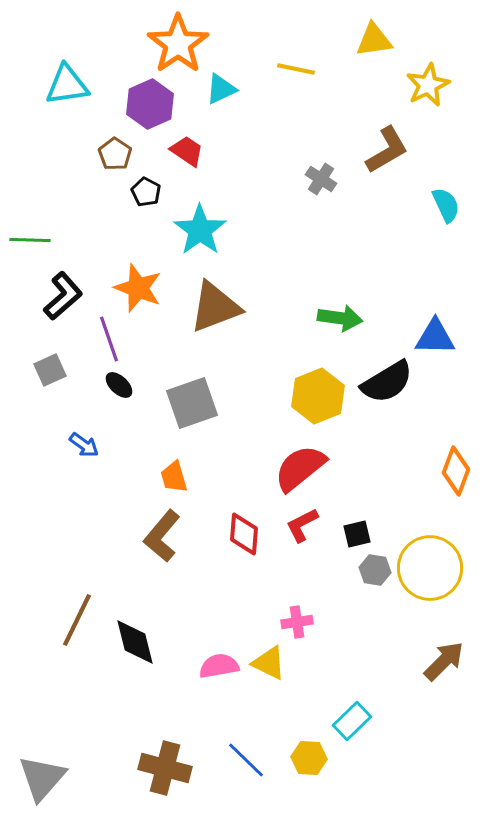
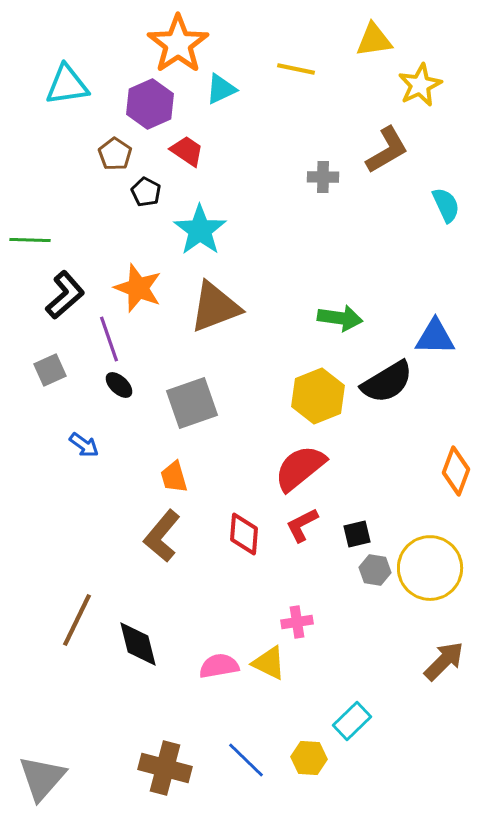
yellow star at (428, 85): moved 8 px left
gray cross at (321, 179): moved 2 px right, 2 px up; rotated 32 degrees counterclockwise
black L-shape at (63, 296): moved 2 px right, 1 px up
black diamond at (135, 642): moved 3 px right, 2 px down
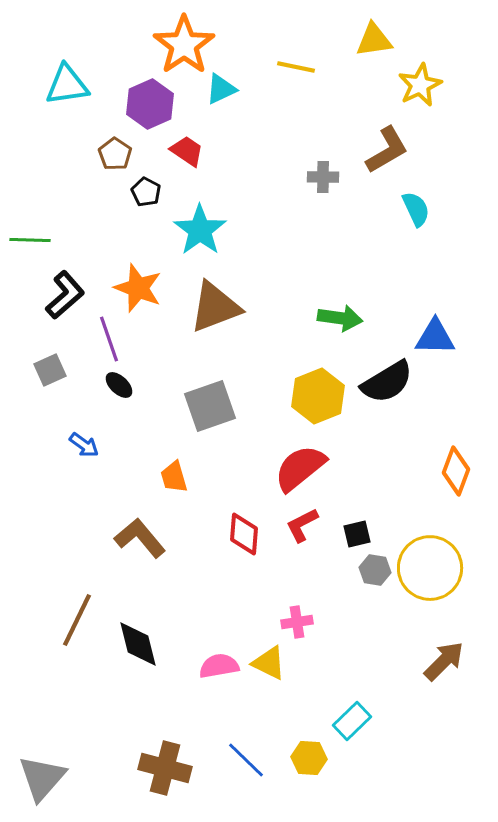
orange star at (178, 44): moved 6 px right, 1 px down
yellow line at (296, 69): moved 2 px up
cyan semicircle at (446, 205): moved 30 px left, 4 px down
gray square at (192, 403): moved 18 px right, 3 px down
brown L-shape at (162, 536): moved 22 px left, 2 px down; rotated 100 degrees clockwise
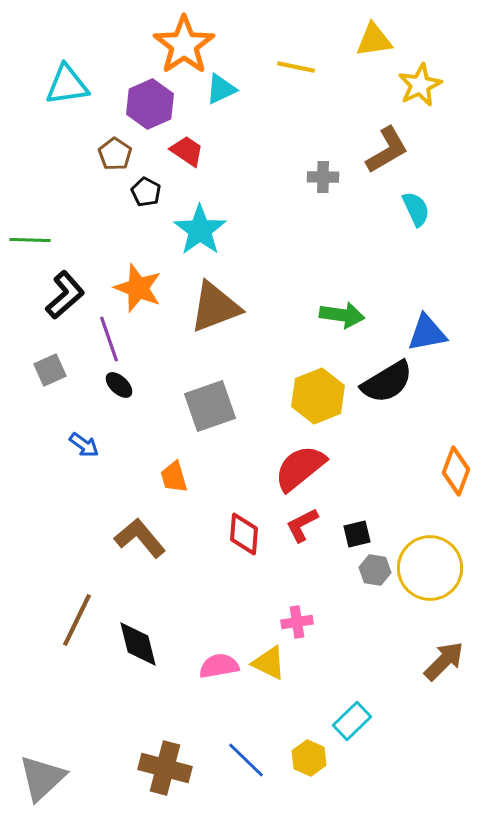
green arrow at (340, 318): moved 2 px right, 3 px up
blue triangle at (435, 337): moved 8 px left, 4 px up; rotated 12 degrees counterclockwise
yellow hexagon at (309, 758): rotated 20 degrees clockwise
gray triangle at (42, 778): rotated 6 degrees clockwise
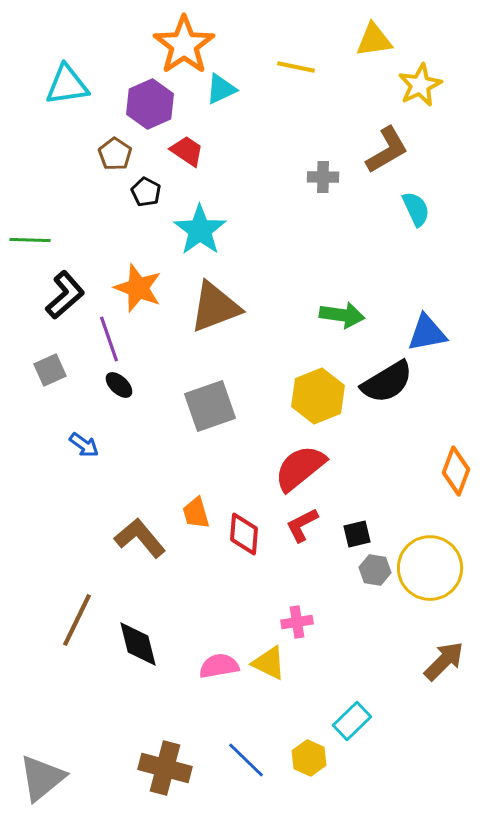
orange trapezoid at (174, 477): moved 22 px right, 36 px down
gray triangle at (42, 778): rotated 4 degrees clockwise
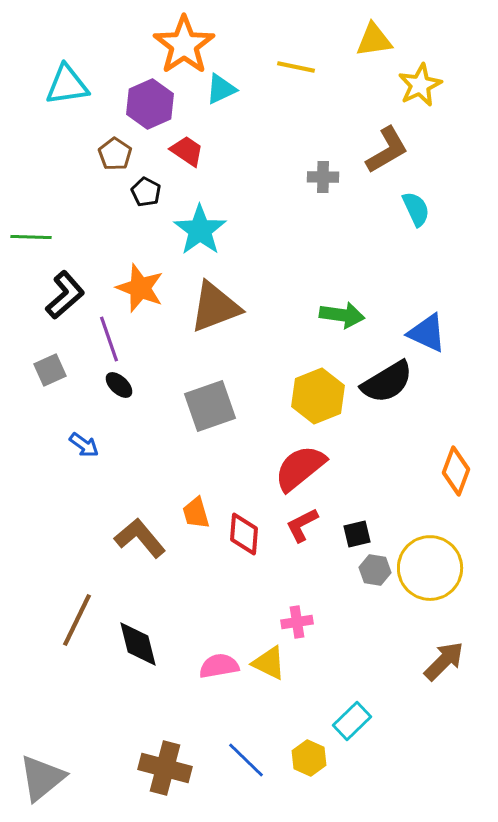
green line at (30, 240): moved 1 px right, 3 px up
orange star at (138, 288): moved 2 px right
blue triangle at (427, 333): rotated 36 degrees clockwise
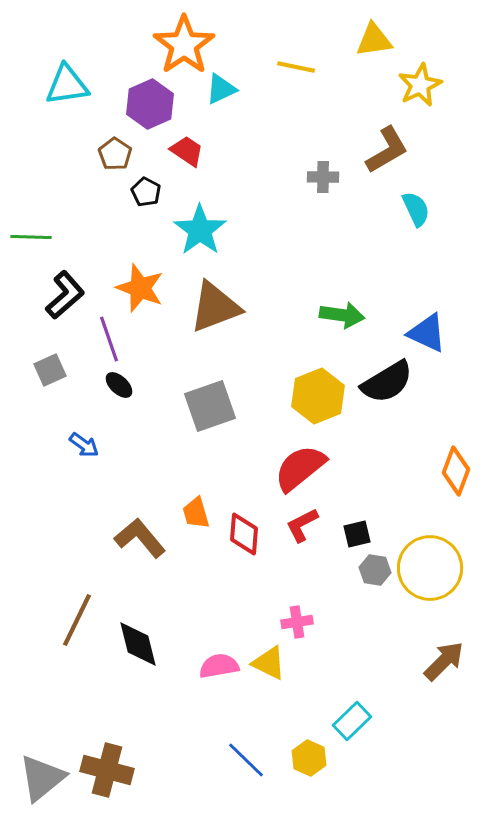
brown cross at (165, 768): moved 58 px left, 2 px down
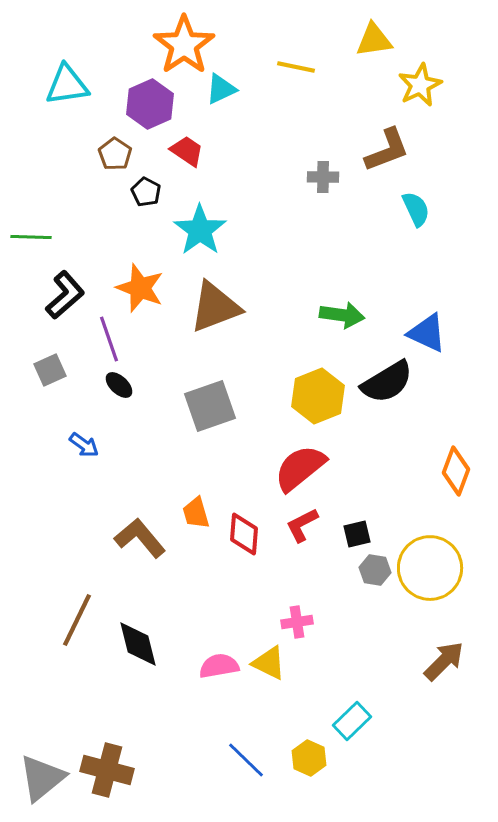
brown L-shape at (387, 150): rotated 9 degrees clockwise
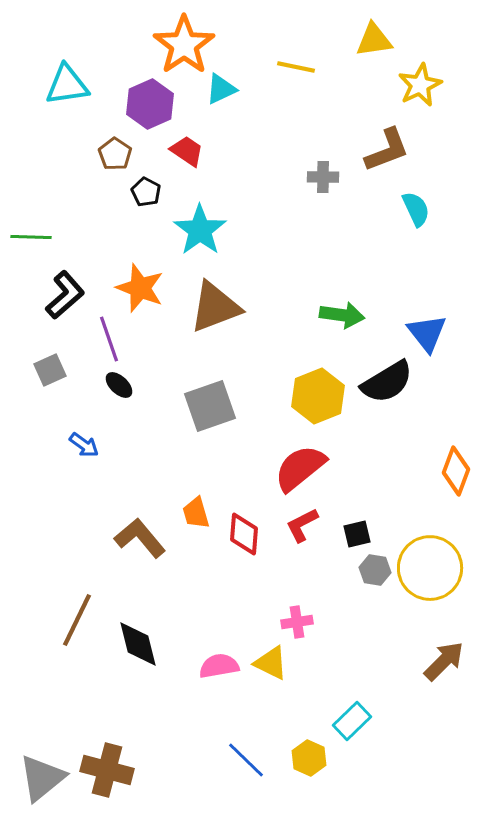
blue triangle at (427, 333): rotated 27 degrees clockwise
yellow triangle at (269, 663): moved 2 px right
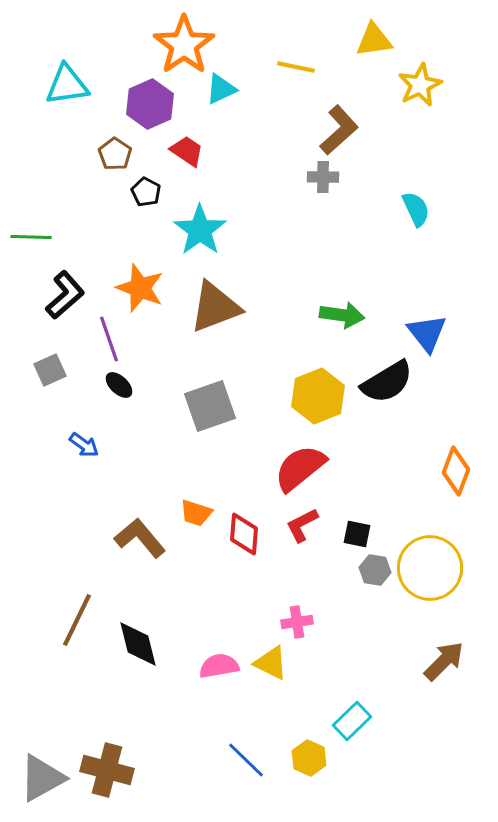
brown L-shape at (387, 150): moved 48 px left, 20 px up; rotated 21 degrees counterclockwise
orange trapezoid at (196, 513): rotated 56 degrees counterclockwise
black square at (357, 534): rotated 24 degrees clockwise
gray triangle at (42, 778): rotated 10 degrees clockwise
